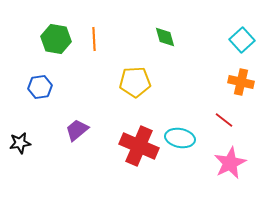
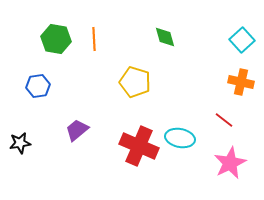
yellow pentagon: rotated 20 degrees clockwise
blue hexagon: moved 2 px left, 1 px up
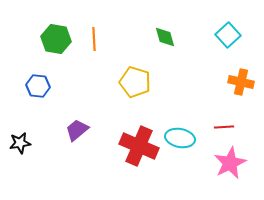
cyan square: moved 14 px left, 5 px up
blue hexagon: rotated 15 degrees clockwise
red line: moved 7 px down; rotated 42 degrees counterclockwise
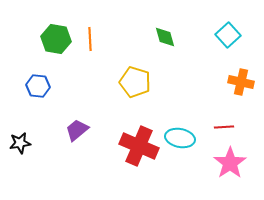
orange line: moved 4 px left
pink star: rotated 8 degrees counterclockwise
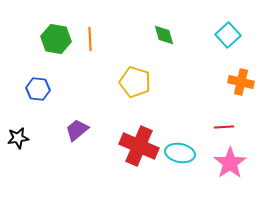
green diamond: moved 1 px left, 2 px up
blue hexagon: moved 3 px down
cyan ellipse: moved 15 px down
black star: moved 2 px left, 5 px up
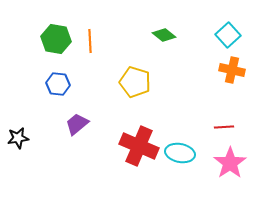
green diamond: rotated 35 degrees counterclockwise
orange line: moved 2 px down
orange cross: moved 9 px left, 12 px up
blue hexagon: moved 20 px right, 5 px up
purple trapezoid: moved 6 px up
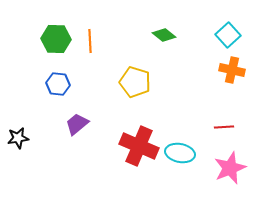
green hexagon: rotated 8 degrees counterclockwise
pink star: moved 5 px down; rotated 12 degrees clockwise
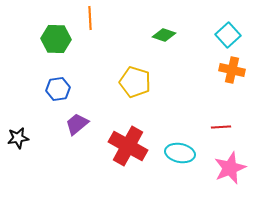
green diamond: rotated 20 degrees counterclockwise
orange line: moved 23 px up
blue hexagon: moved 5 px down; rotated 15 degrees counterclockwise
red line: moved 3 px left
red cross: moved 11 px left; rotated 6 degrees clockwise
